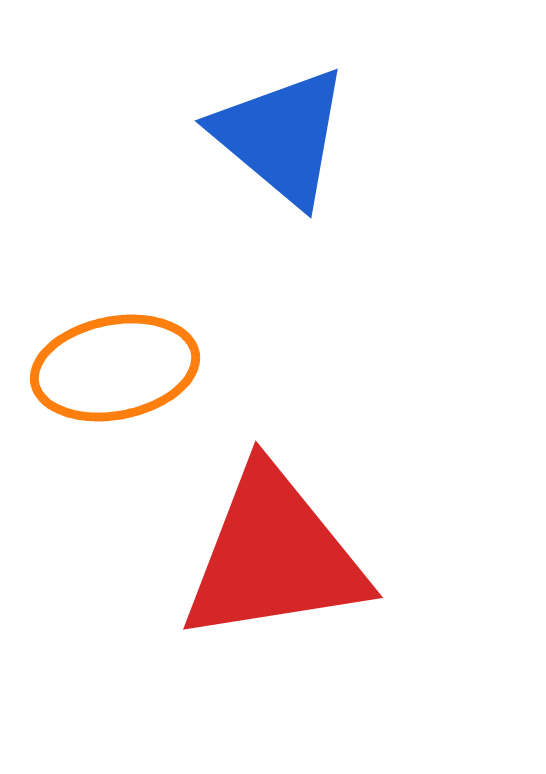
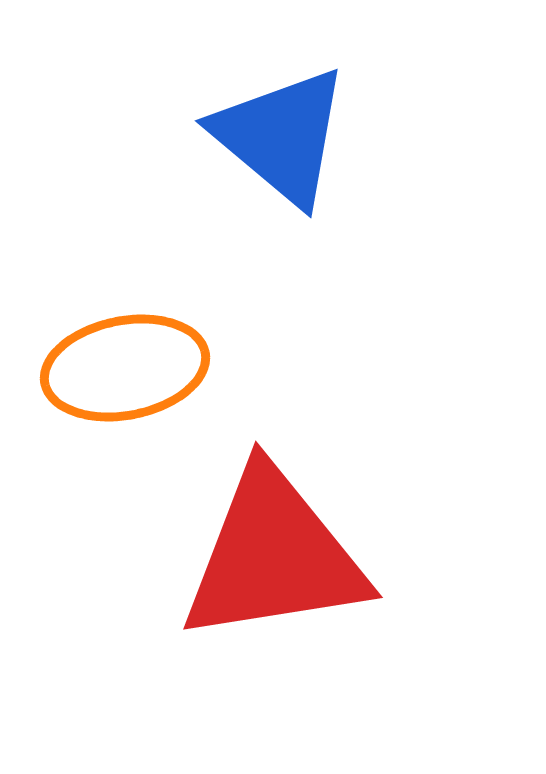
orange ellipse: moved 10 px right
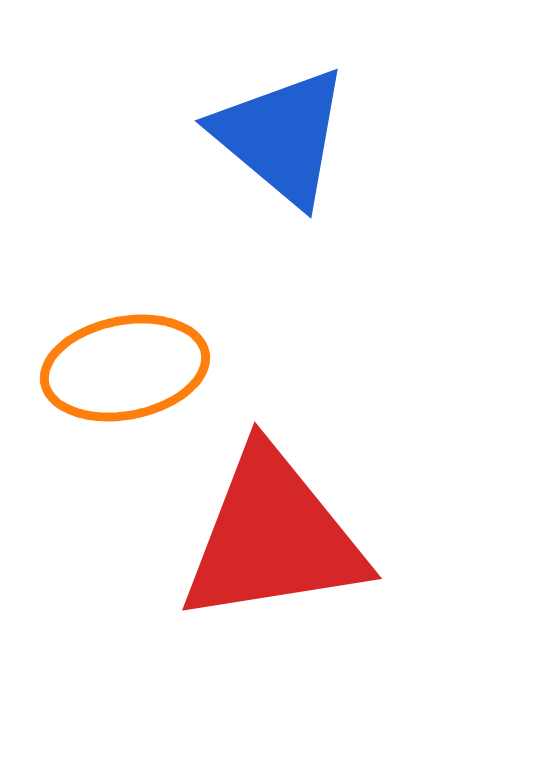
red triangle: moved 1 px left, 19 px up
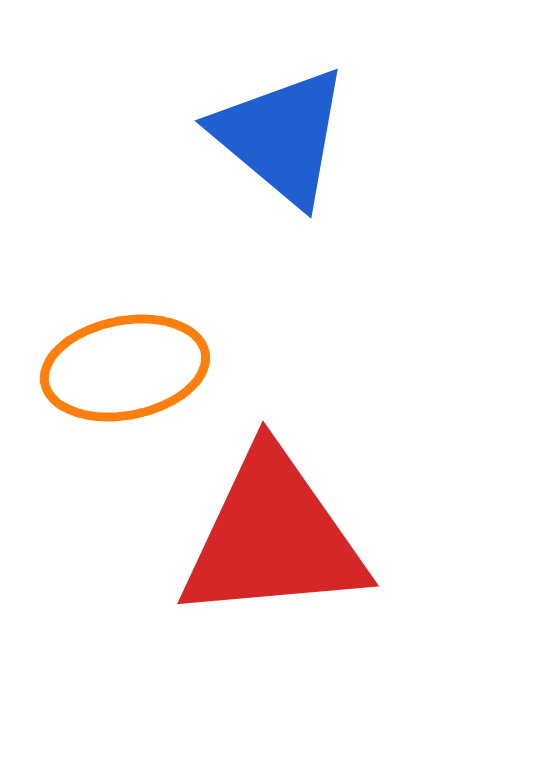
red triangle: rotated 4 degrees clockwise
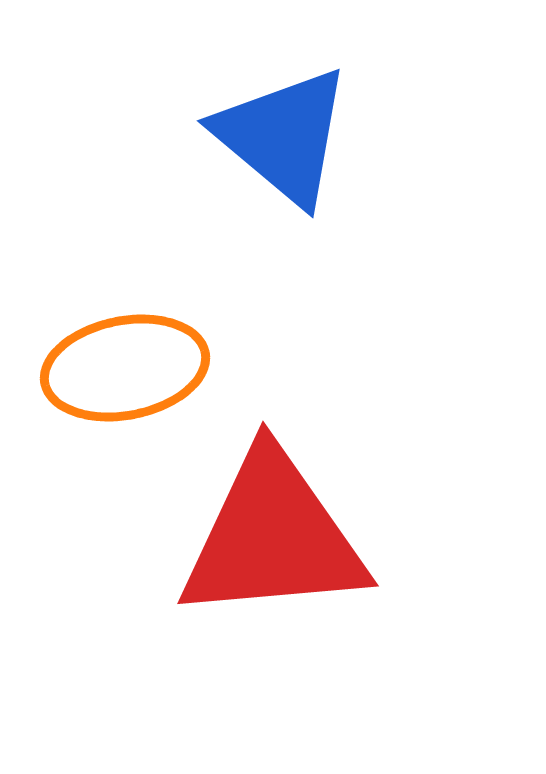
blue triangle: moved 2 px right
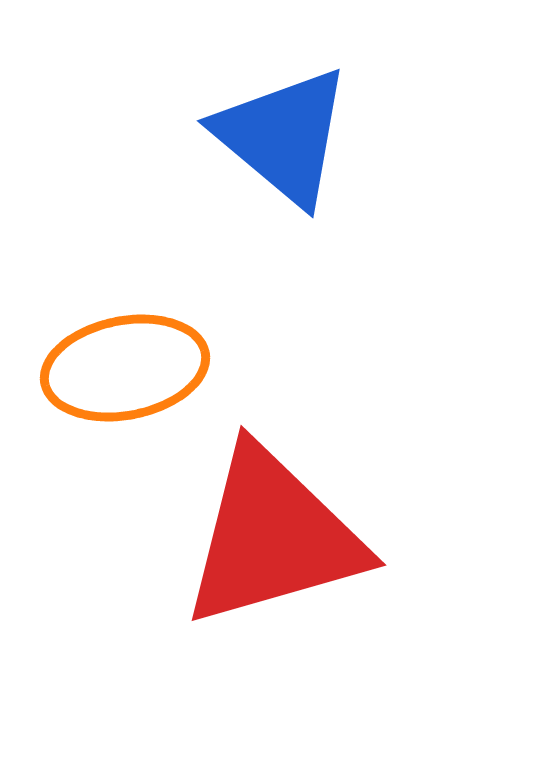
red triangle: rotated 11 degrees counterclockwise
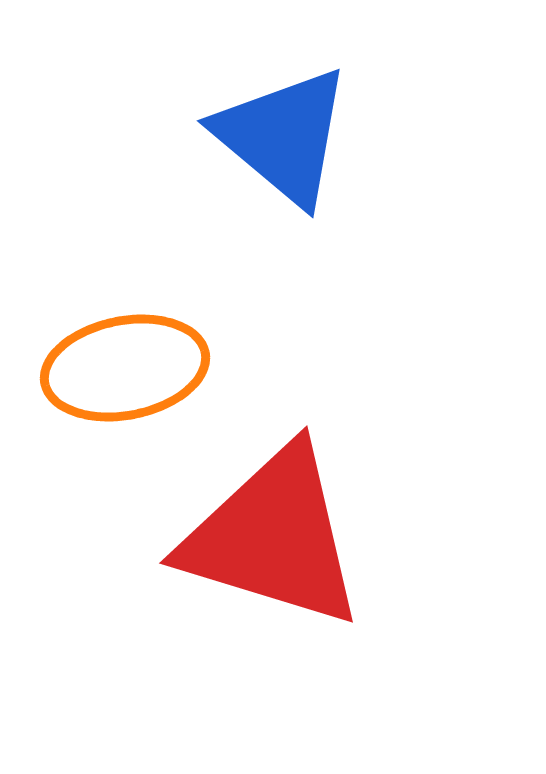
red triangle: rotated 33 degrees clockwise
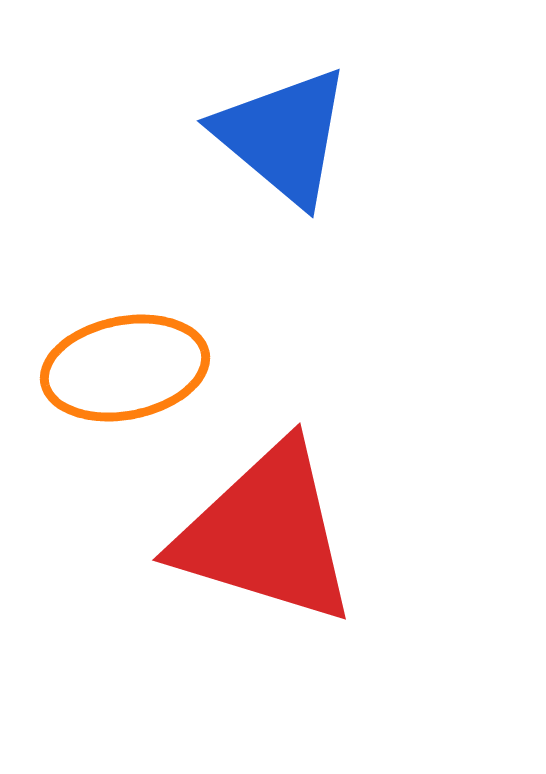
red triangle: moved 7 px left, 3 px up
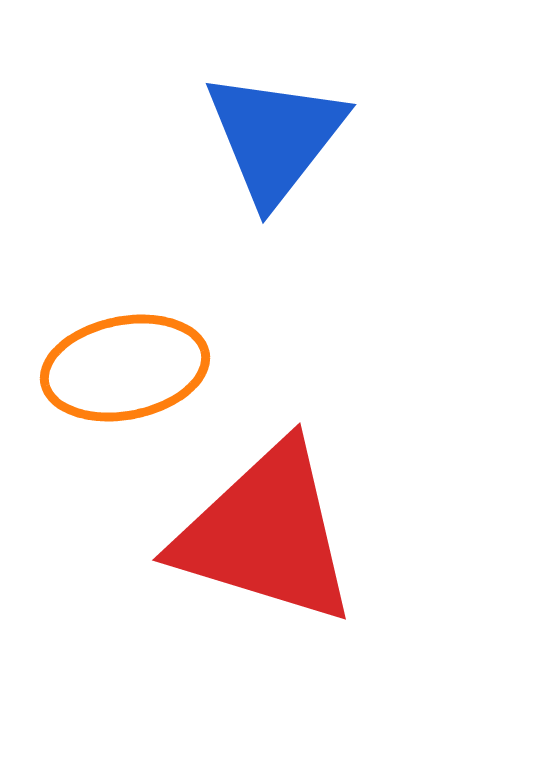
blue triangle: moved 8 px left, 1 px down; rotated 28 degrees clockwise
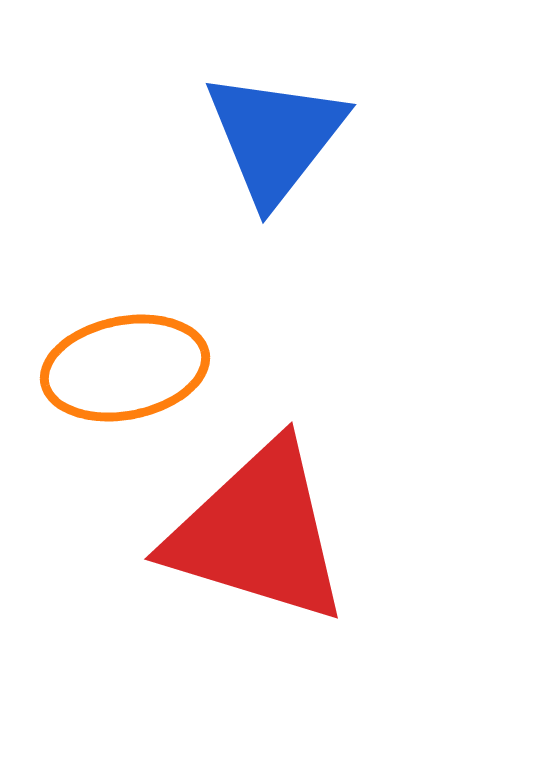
red triangle: moved 8 px left, 1 px up
